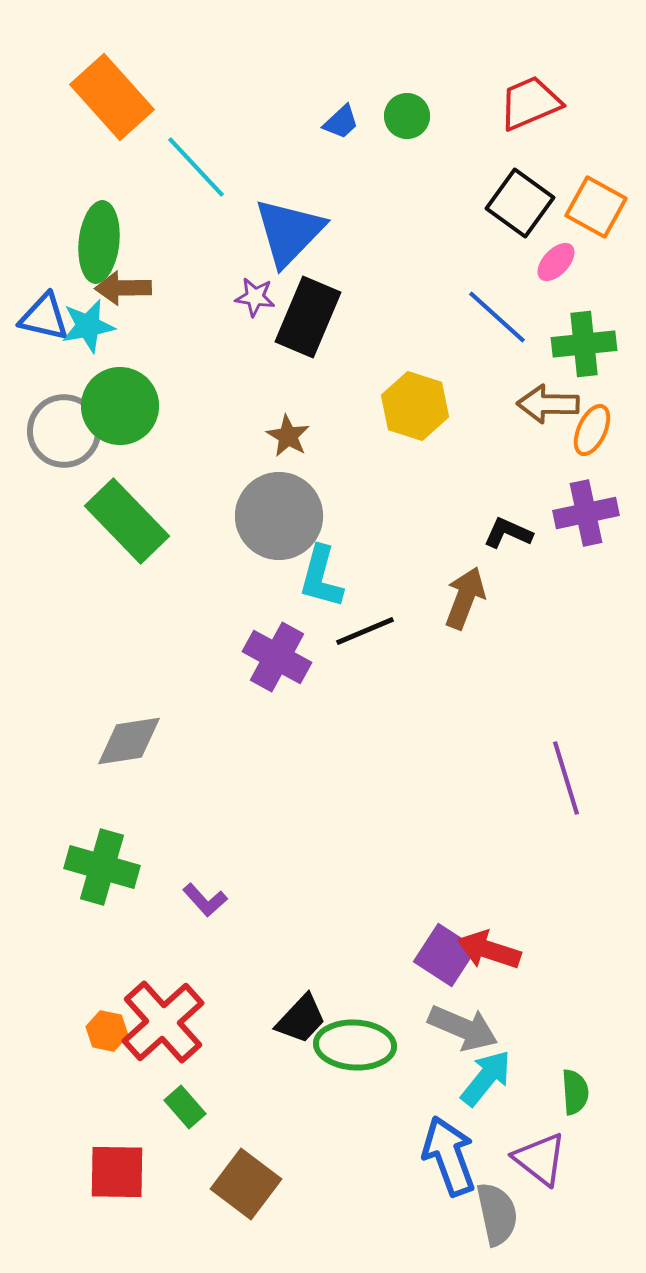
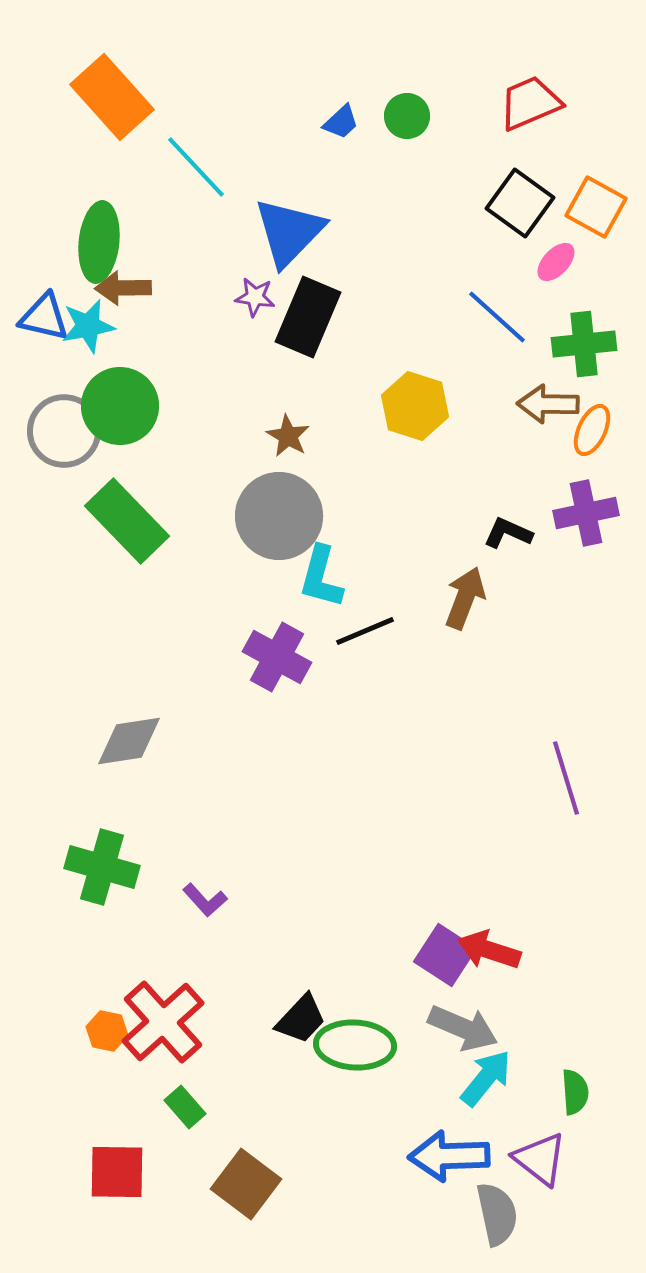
blue arrow at (449, 1156): rotated 72 degrees counterclockwise
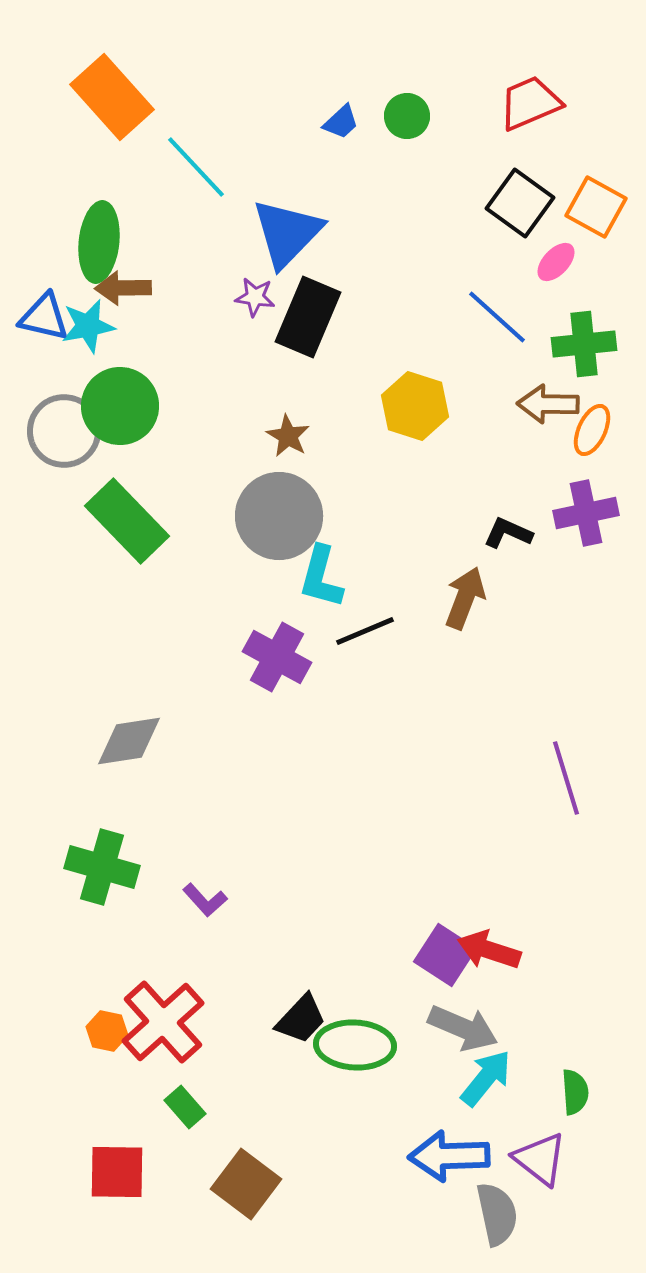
blue triangle at (289, 232): moved 2 px left, 1 px down
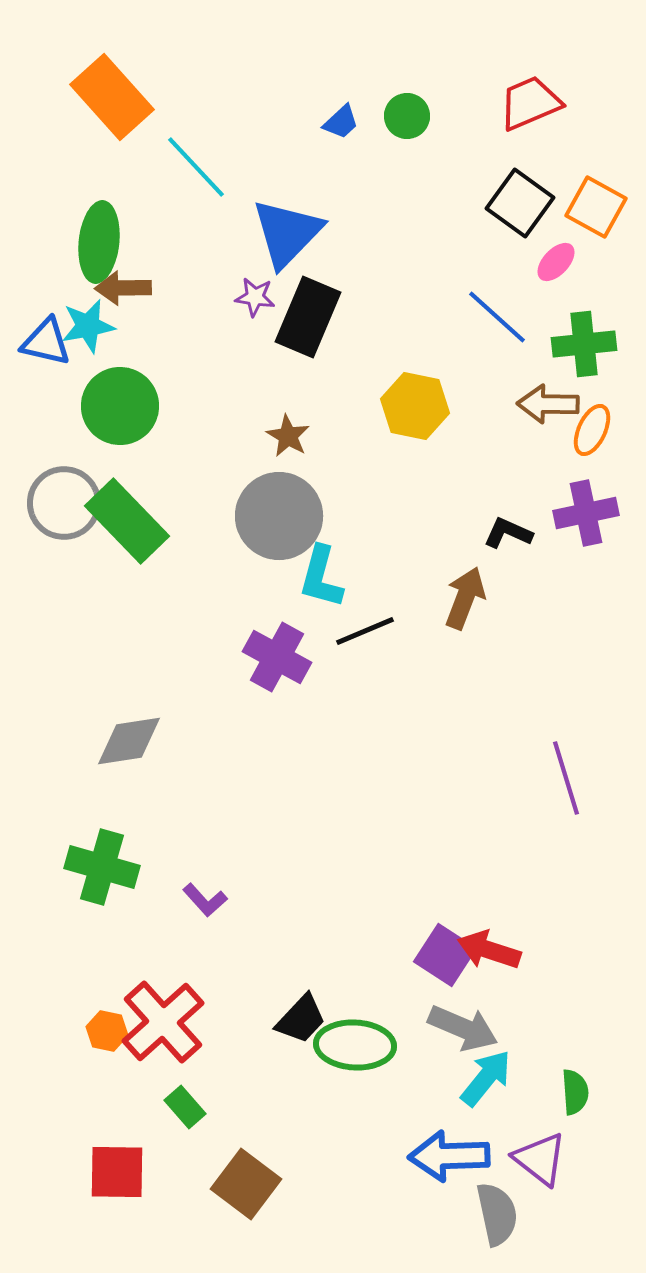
blue triangle at (44, 317): moved 2 px right, 25 px down
yellow hexagon at (415, 406): rotated 6 degrees counterclockwise
gray circle at (64, 431): moved 72 px down
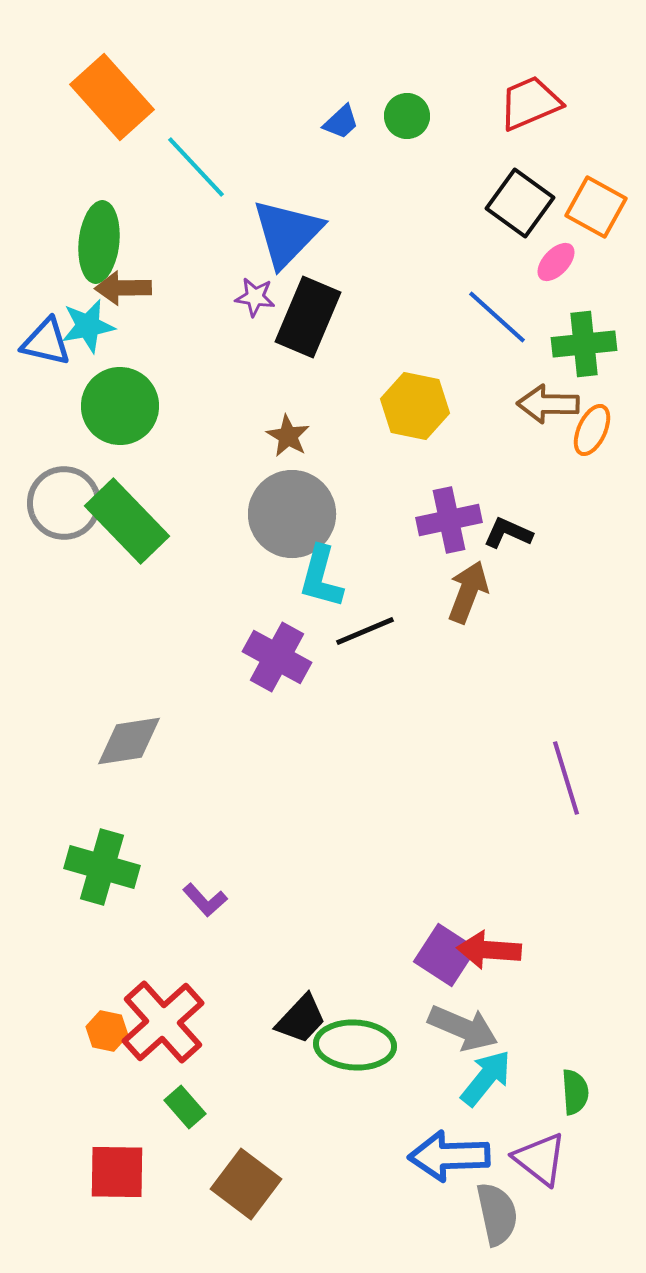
purple cross at (586, 513): moved 137 px left, 7 px down
gray circle at (279, 516): moved 13 px right, 2 px up
brown arrow at (465, 598): moved 3 px right, 6 px up
red arrow at (489, 950): rotated 14 degrees counterclockwise
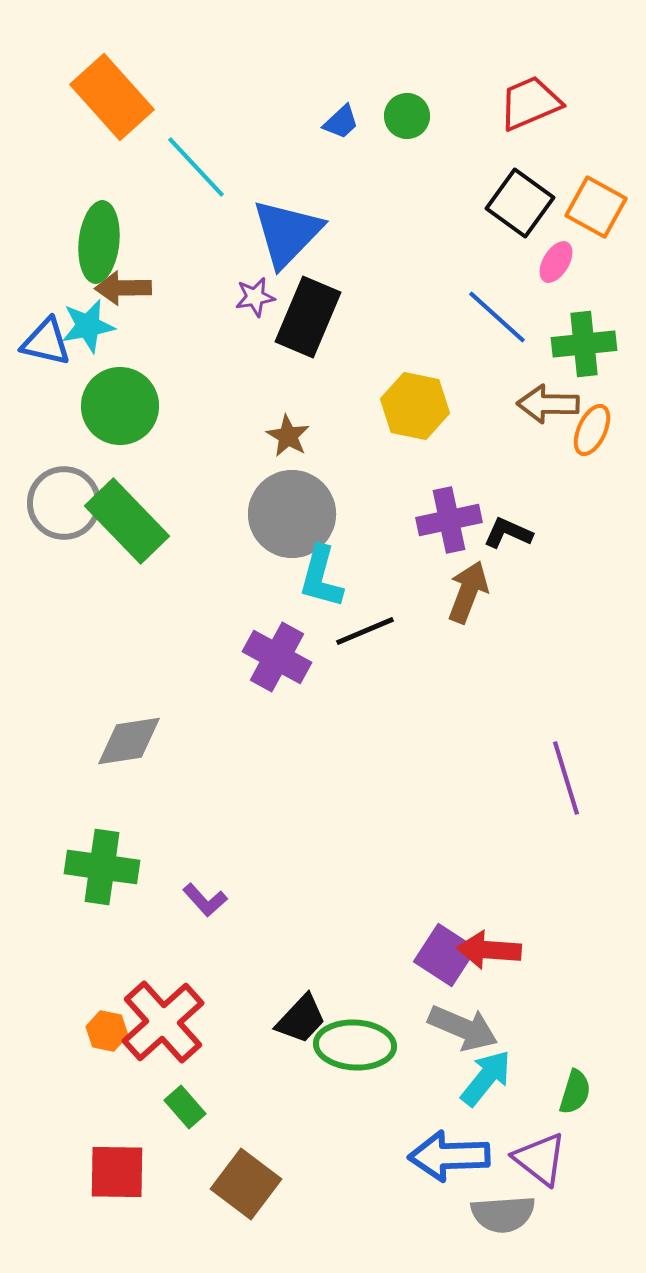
pink ellipse at (556, 262): rotated 12 degrees counterclockwise
purple star at (255, 297): rotated 18 degrees counterclockwise
green cross at (102, 867): rotated 8 degrees counterclockwise
green semicircle at (575, 1092): rotated 21 degrees clockwise
gray semicircle at (497, 1214): moved 6 px right; rotated 98 degrees clockwise
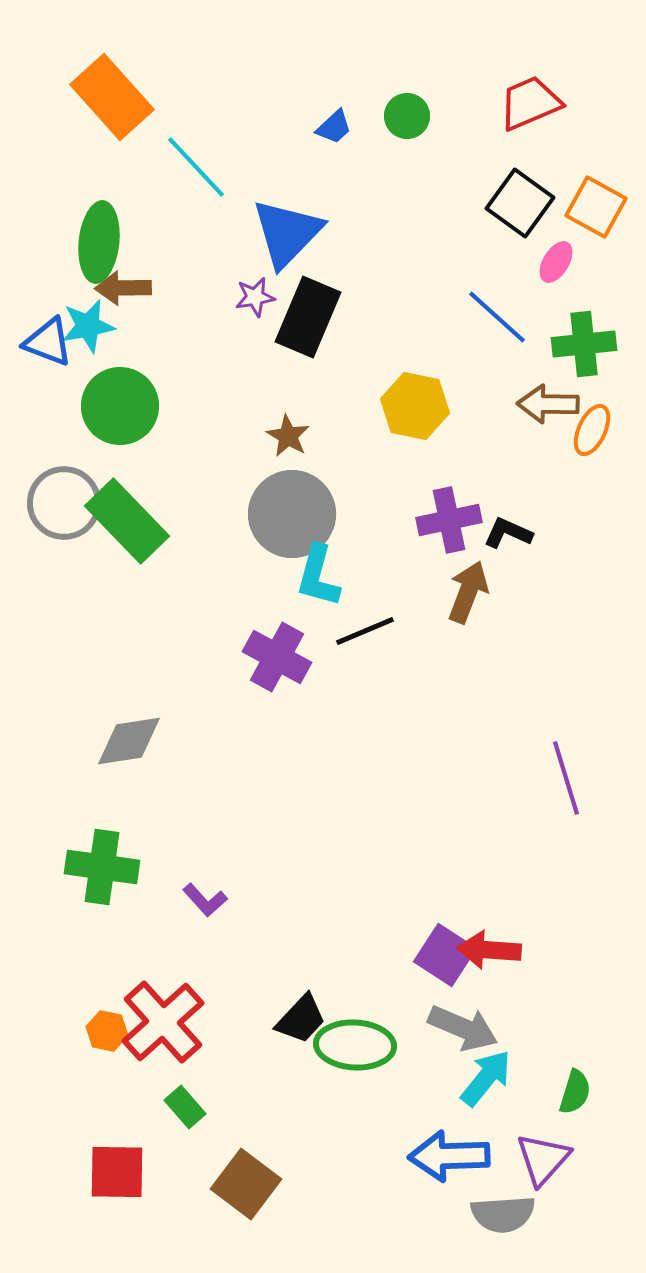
blue trapezoid at (341, 122): moved 7 px left, 5 px down
blue triangle at (46, 342): moved 2 px right; rotated 8 degrees clockwise
cyan L-shape at (321, 577): moved 3 px left, 1 px up
purple triangle at (540, 1159): moved 3 px right; rotated 34 degrees clockwise
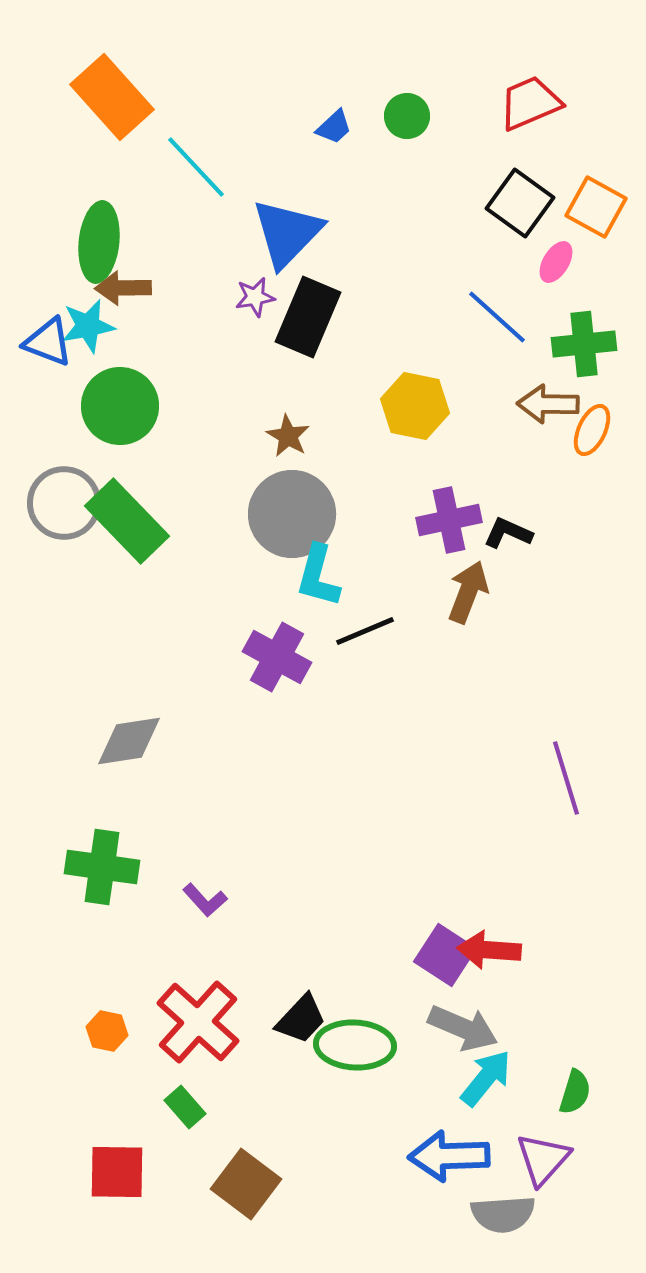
red cross at (163, 1022): moved 35 px right; rotated 6 degrees counterclockwise
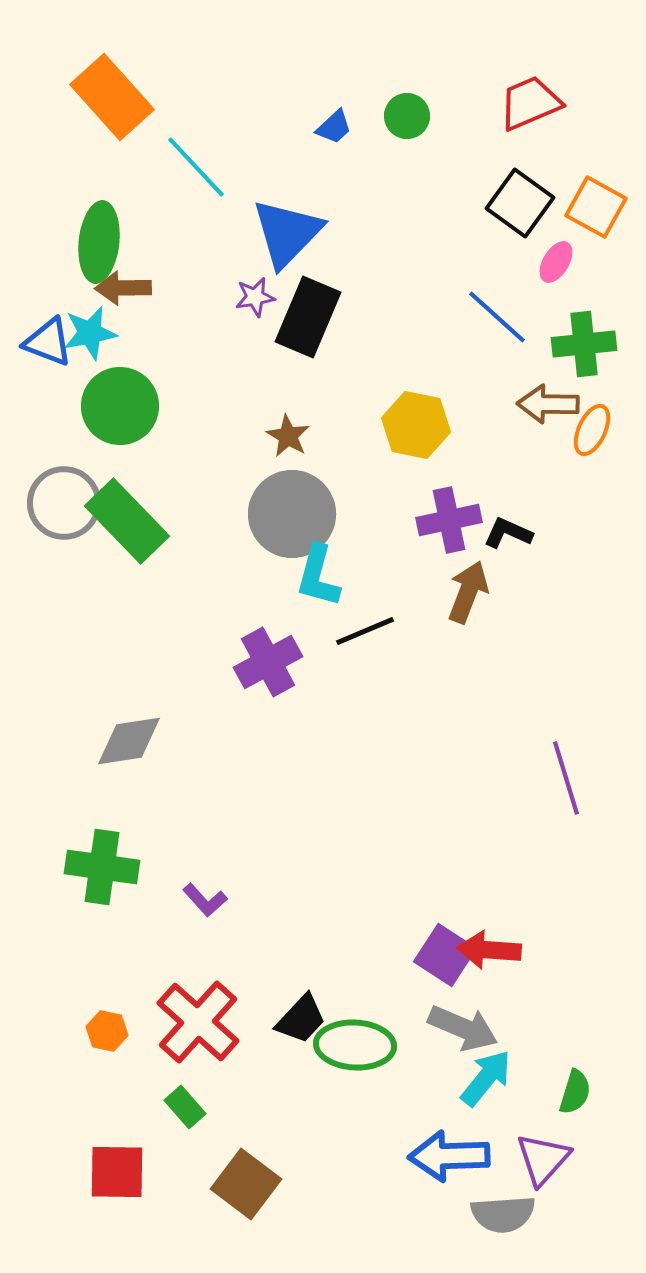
cyan star at (88, 326): moved 2 px right, 7 px down
yellow hexagon at (415, 406): moved 1 px right, 19 px down
purple cross at (277, 657): moved 9 px left, 5 px down; rotated 32 degrees clockwise
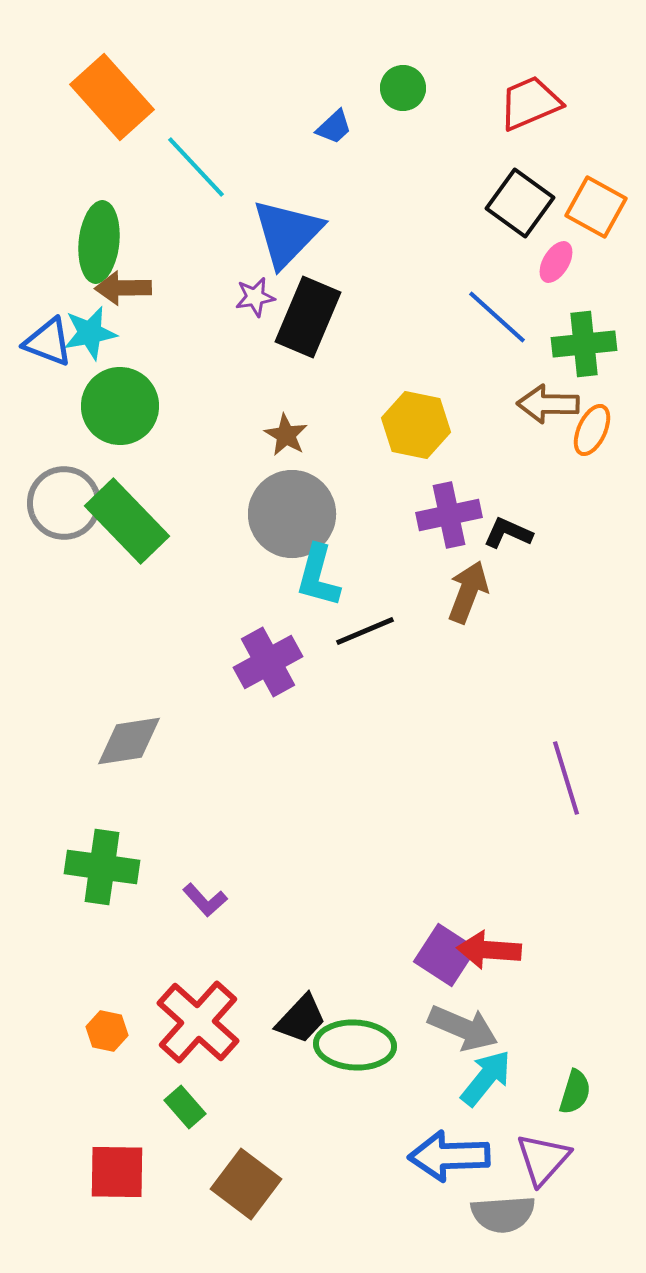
green circle at (407, 116): moved 4 px left, 28 px up
brown star at (288, 436): moved 2 px left, 1 px up
purple cross at (449, 520): moved 5 px up
